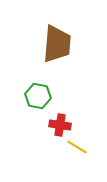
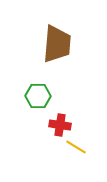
green hexagon: rotated 10 degrees counterclockwise
yellow line: moved 1 px left
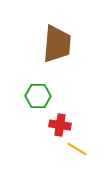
yellow line: moved 1 px right, 2 px down
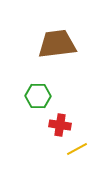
brown trapezoid: rotated 102 degrees counterclockwise
yellow line: rotated 60 degrees counterclockwise
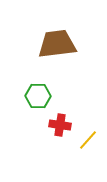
yellow line: moved 11 px right, 9 px up; rotated 20 degrees counterclockwise
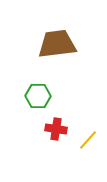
red cross: moved 4 px left, 4 px down
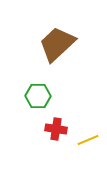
brown trapezoid: rotated 36 degrees counterclockwise
yellow line: rotated 25 degrees clockwise
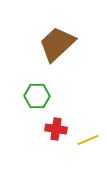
green hexagon: moved 1 px left
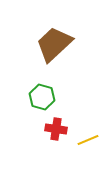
brown trapezoid: moved 3 px left
green hexagon: moved 5 px right, 1 px down; rotated 15 degrees clockwise
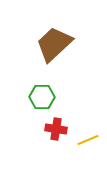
green hexagon: rotated 15 degrees counterclockwise
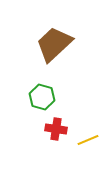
green hexagon: rotated 15 degrees clockwise
